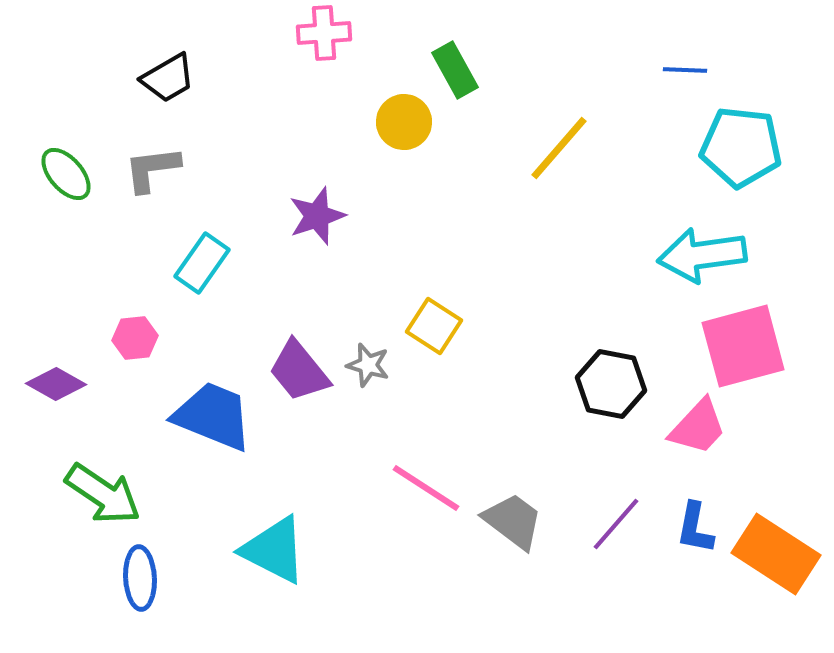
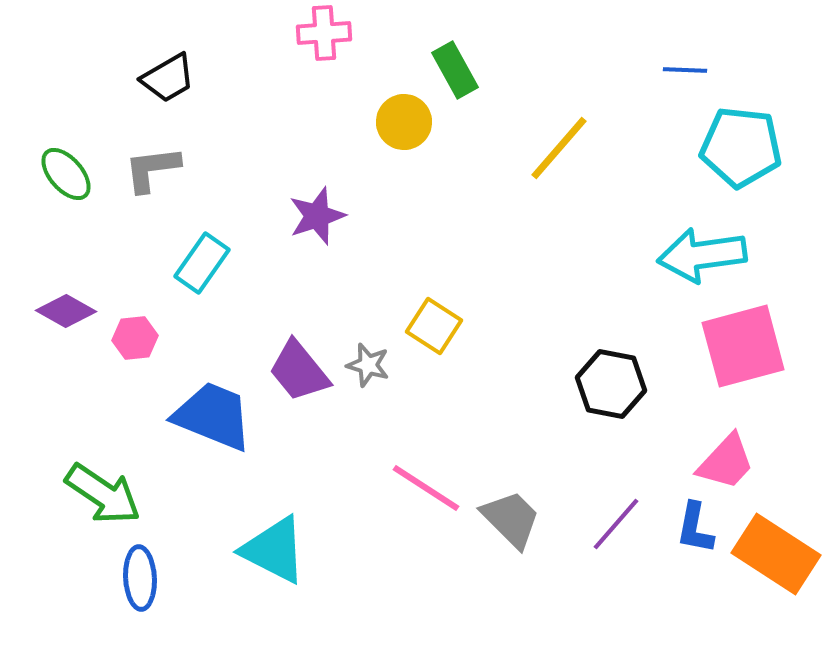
purple diamond: moved 10 px right, 73 px up
pink trapezoid: moved 28 px right, 35 px down
gray trapezoid: moved 2 px left, 2 px up; rotated 8 degrees clockwise
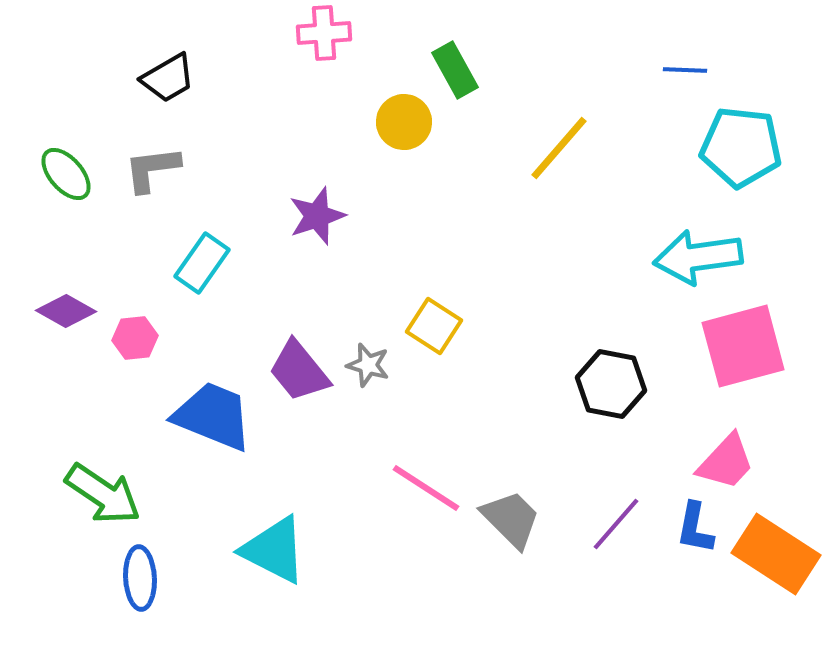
cyan arrow: moved 4 px left, 2 px down
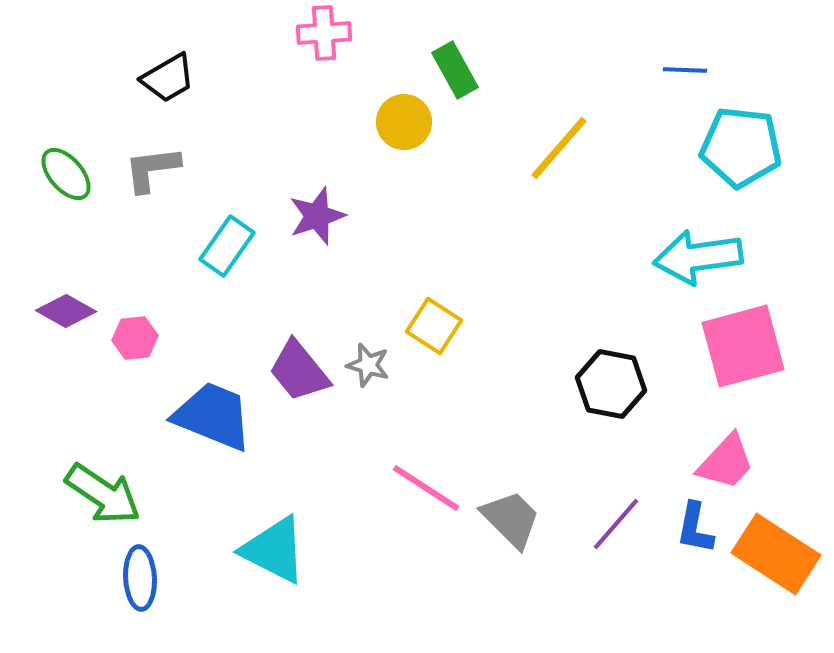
cyan rectangle: moved 25 px right, 17 px up
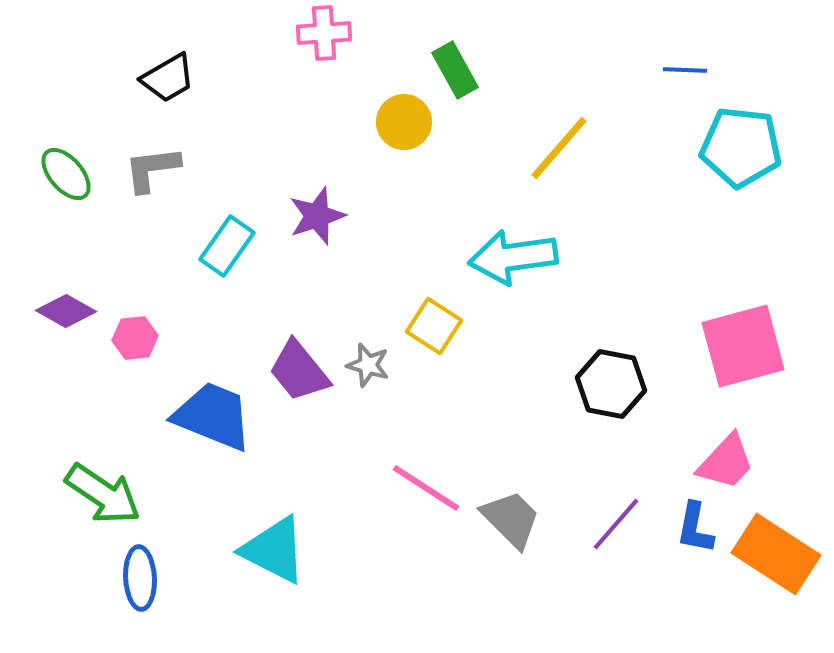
cyan arrow: moved 185 px left
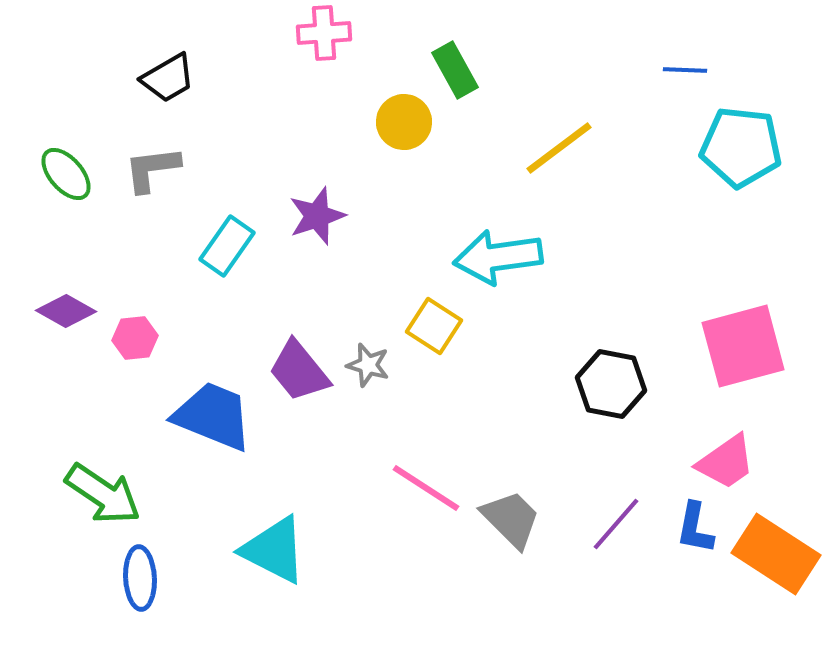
yellow line: rotated 12 degrees clockwise
cyan arrow: moved 15 px left
pink trapezoid: rotated 12 degrees clockwise
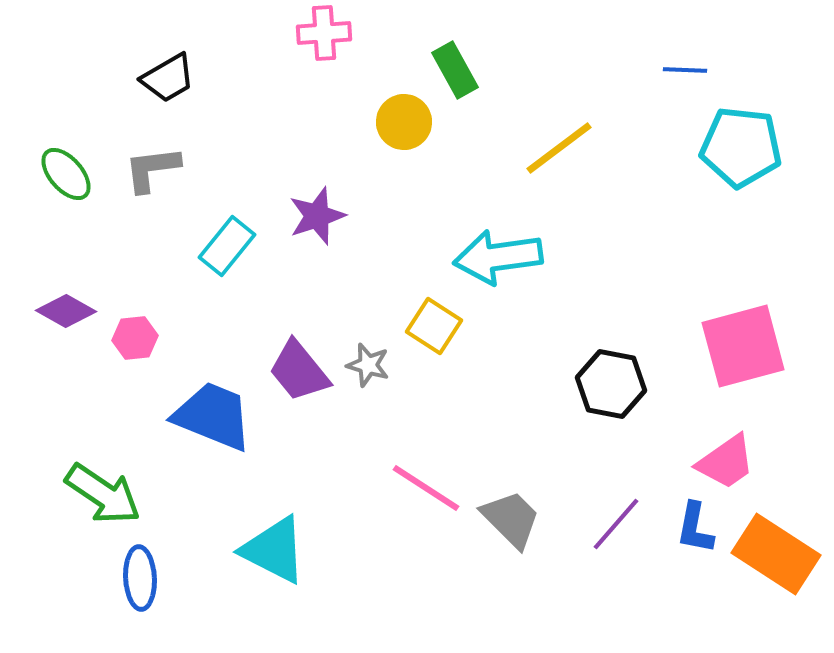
cyan rectangle: rotated 4 degrees clockwise
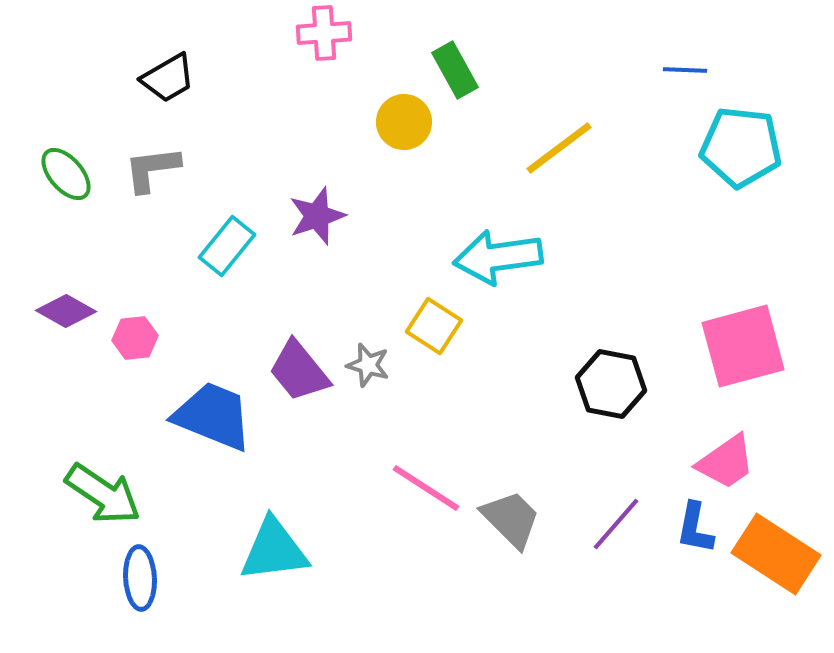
cyan triangle: rotated 34 degrees counterclockwise
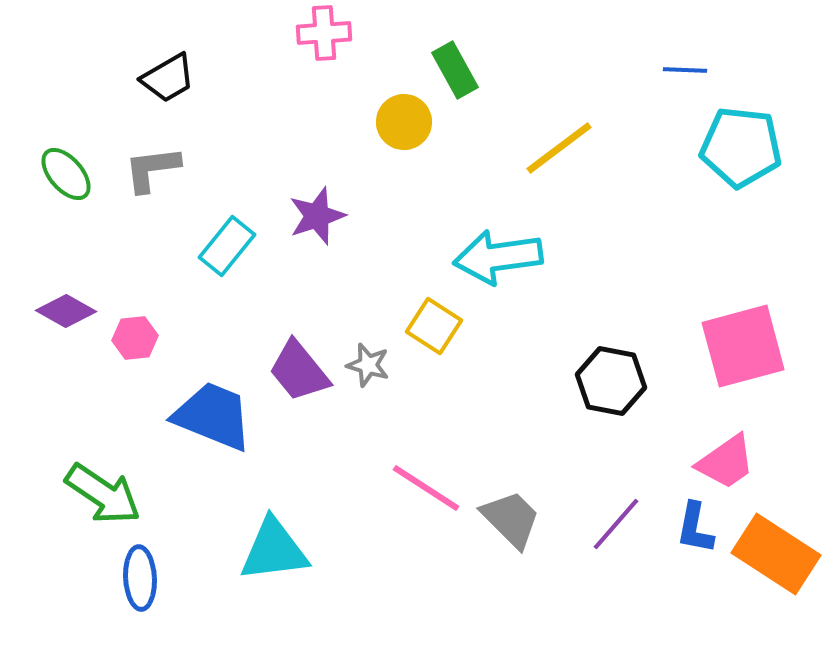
black hexagon: moved 3 px up
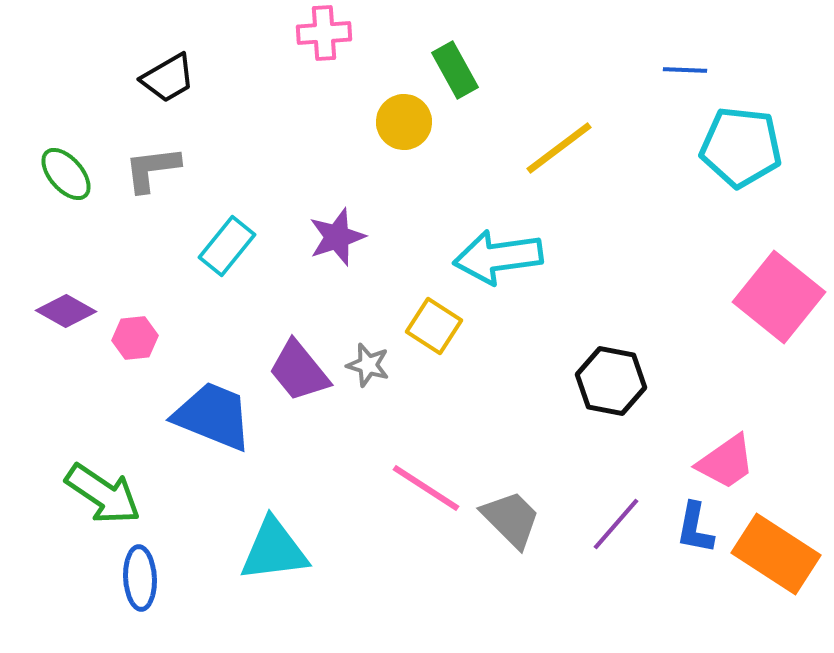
purple star: moved 20 px right, 21 px down
pink square: moved 36 px right, 49 px up; rotated 36 degrees counterclockwise
